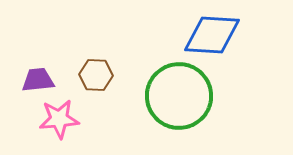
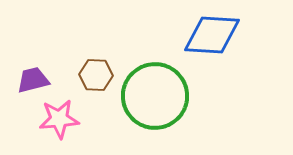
purple trapezoid: moved 5 px left; rotated 8 degrees counterclockwise
green circle: moved 24 px left
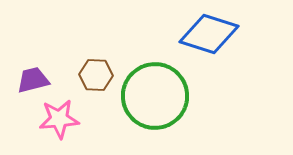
blue diamond: moved 3 px left, 1 px up; rotated 14 degrees clockwise
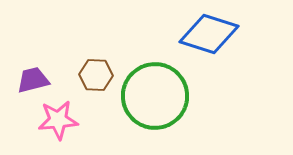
pink star: moved 1 px left, 1 px down
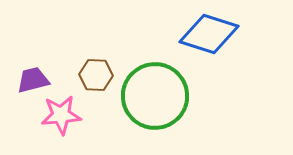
pink star: moved 3 px right, 5 px up
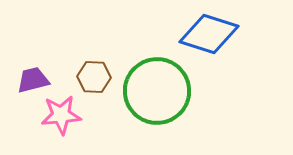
brown hexagon: moved 2 px left, 2 px down
green circle: moved 2 px right, 5 px up
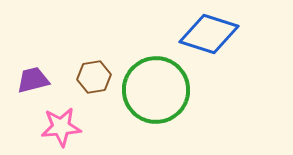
brown hexagon: rotated 12 degrees counterclockwise
green circle: moved 1 px left, 1 px up
pink star: moved 12 px down
